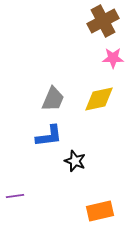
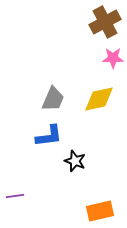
brown cross: moved 2 px right, 1 px down
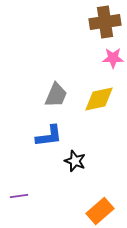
brown cross: rotated 20 degrees clockwise
gray trapezoid: moved 3 px right, 4 px up
purple line: moved 4 px right
orange rectangle: rotated 28 degrees counterclockwise
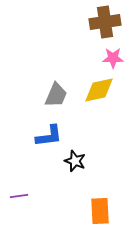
yellow diamond: moved 9 px up
orange rectangle: rotated 52 degrees counterclockwise
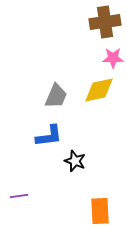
gray trapezoid: moved 1 px down
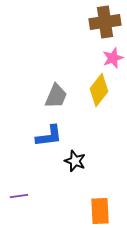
pink star: rotated 20 degrees counterclockwise
yellow diamond: rotated 40 degrees counterclockwise
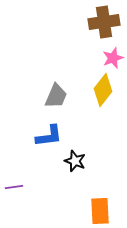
brown cross: moved 1 px left
yellow diamond: moved 4 px right
purple line: moved 5 px left, 9 px up
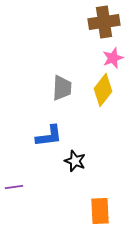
gray trapezoid: moved 6 px right, 8 px up; rotated 20 degrees counterclockwise
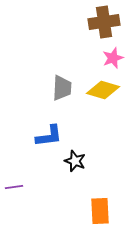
yellow diamond: rotated 68 degrees clockwise
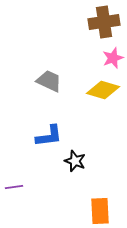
gray trapezoid: moved 13 px left, 7 px up; rotated 68 degrees counterclockwise
